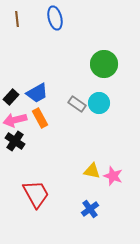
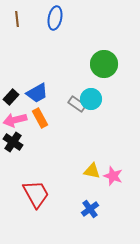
blue ellipse: rotated 25 degrees clockwise
cyan circle: moved 8 px left, 4 px up
black cross: moved 2 px left, 1 px down
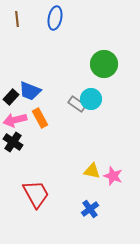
blue trapezoid: moved 7 px left, 2 px up; rotated 50 degrees clockwise
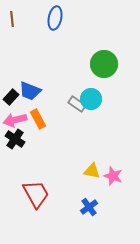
brown line: moved 5 px left
orange rectangle: moved 2 px left, 1 px down
black cross: moved 2 px right, 3 px up
blue cross: moved 1 px left, 2 px up
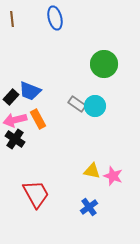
blue ellipse: rotated 25 degrees counterclockwise
cyan circle: moved 4 px right, 7 px down
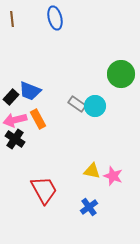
green circle: moved 17 px right, 10 px down
red trapezoid: moved 8 px right, 4 px up
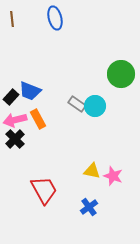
black cross: rotated 12 degrees clockwise
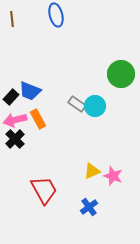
blue ellipse: moved 1 px right, 3 px up
yellow triangle: rotated 36 degrees counterclockwise
